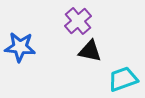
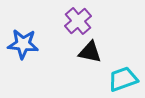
blue star: moved 3 px right, 3 px up
black triangle: moved 1 px down
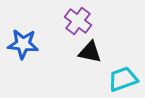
purple cross: rotated 12 degrees counterclockwise
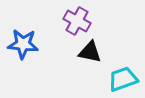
purple cross: moved 1 px left; rotated 8 degrees counterclockwise
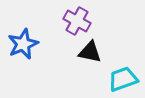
blue star: rotated 28 degrees counterclockwise
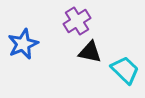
purple cross: rotated 28 degrees clockwise
cyan trapezoid: moved 2 px right, 9 px up; rotated 64 degrees clockwise
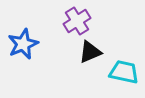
black triangle: rotated 35 degrees counterclockwise
cyan trapezoid: moved 1 px left, 2 px down; rotated 32 degrees counterclockwise
